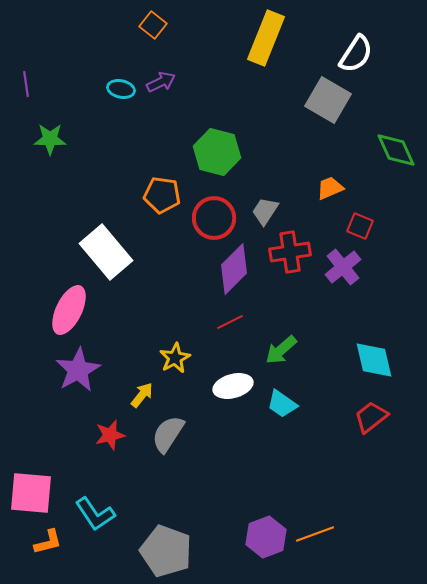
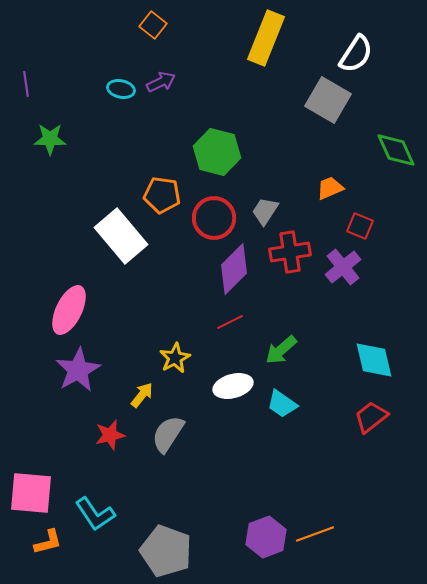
white rectangle: moved 15 px right, 16 px up
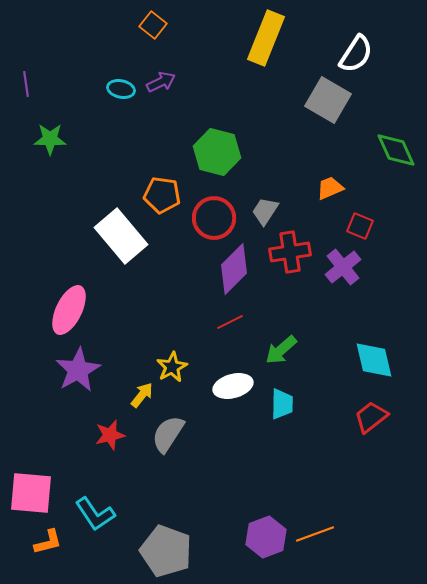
yellow star: moved 3 px left, 9 px down
cyan trapezoid: rotated 124 degrees counterclockwise
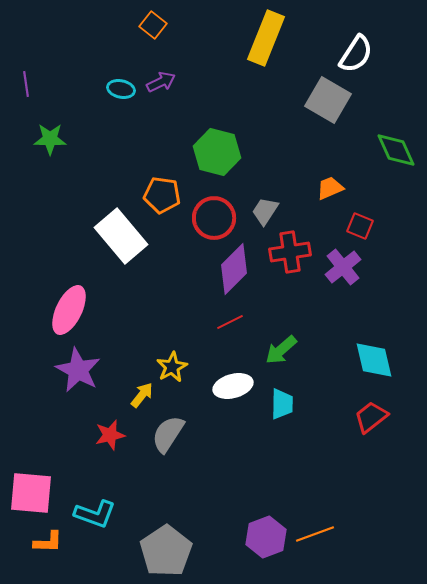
purple star: rotated 15 degrees counterclockwise
cyan L-shape: rotated 36 degrees counterclockwise
orange L-shape: rotated 16 degrees clockwise
gray pentagon: rotated 18 degrees clockwise
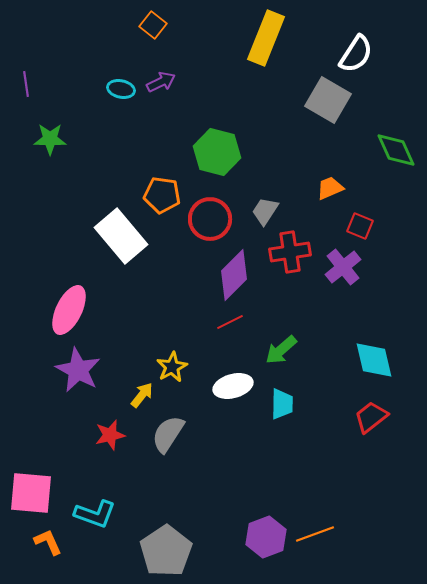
red circle: moved 4 px left, 1 px down
purple diamond: moved 6 px down
orange L-shape: rotated 116 degrees counterclockwise
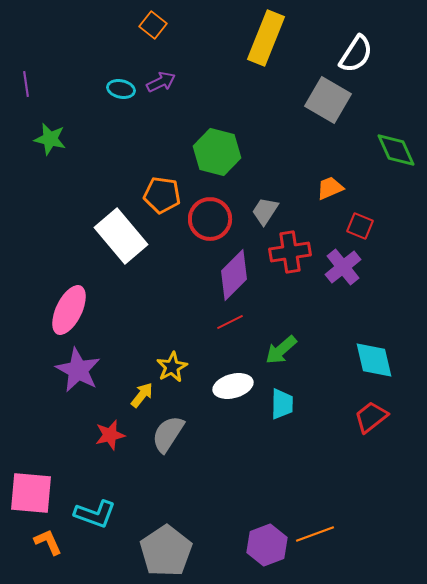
green star: rotated 12 degrees clockwise
purple hexagon: moved 1 px right, 8 px down
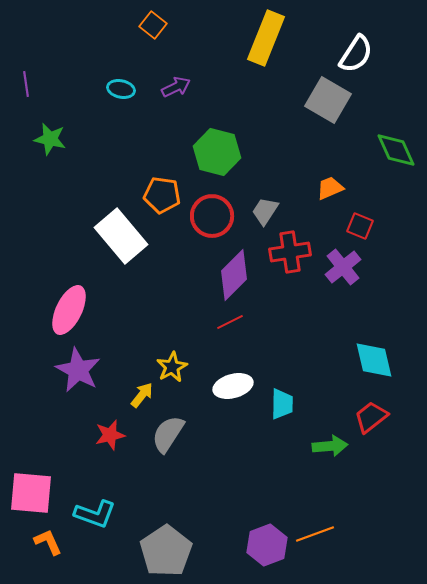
purple arrow: moved 15 px right, 5 px down
red circle: moved 2 px right, 3 px up
green arrow: moved 49 px right, 96 px down; rotated 144 degrees counterclockwise
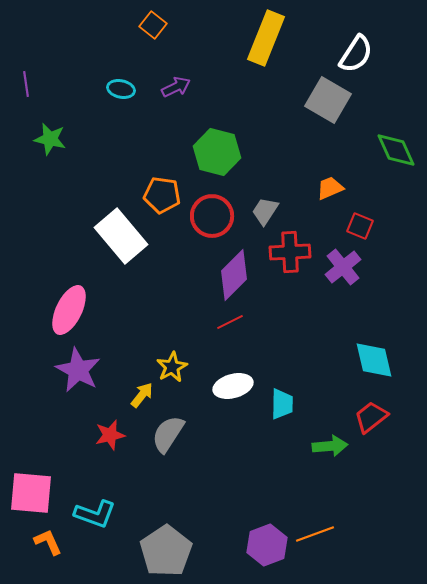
red cross: rotated 6 degrees clockwise
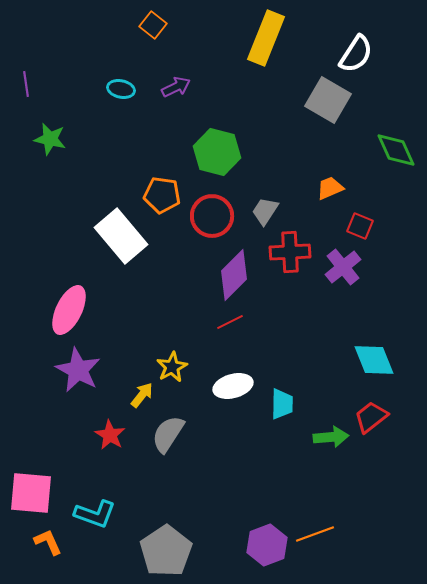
cyan diamond: rotated 9 degrees counterclockwise
red star: rotated 28 degrees counterclockwise
green arrow: moved 1 px right, 9 px up
